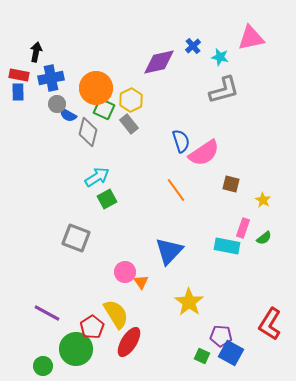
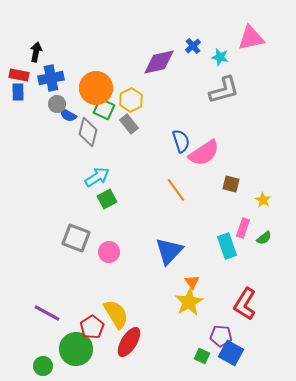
cyan rectangle at (227, 246): rotated 60 degrees clockwise
pink circle at (125, 272): moved 16 px left, 20 px up
orange triangle at (141, 282): moved 51 px right
yellow star at (189, 302): rotated 8 degrees clockwise
red L-shape at (270, 324): moved 25 px left, 20 px up
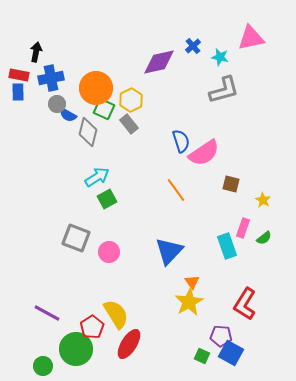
red ellipse at (129, 342): moved 2 px down
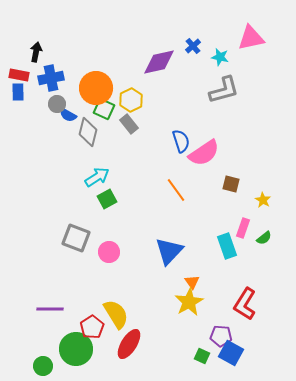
purple line at (47, 313): moved 3 px right, 4 px up; rotated 28 degrees counterclockwise
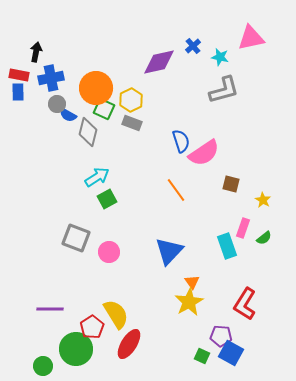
gray rectangle at (129, 124): moved 3 px right, 1 px up; rotated 30 degrees counterclockwise
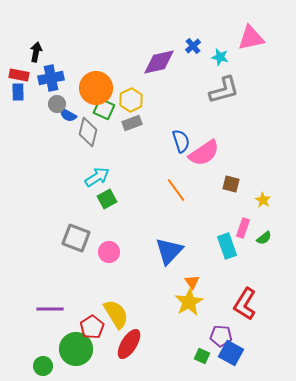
gray rectangle at (132, 123): rotated 42 degrees counterclockwise
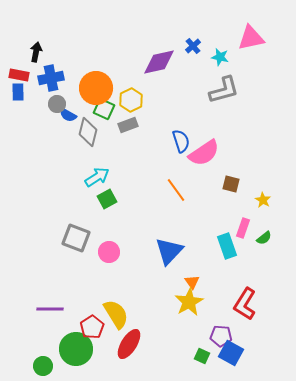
gray rectangle at (132, 123): moved 4 px left, 2 px down
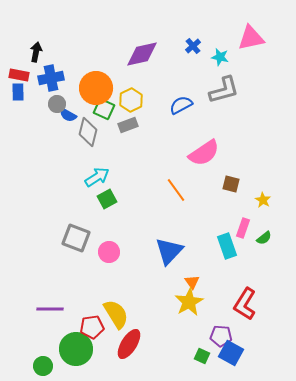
purple diamond at (159, 62): moved 17 px left, 8 px up
blue semicircle at (181, 141): moved 36 px up; rotated 100 degrees counterclockwise
red pentagon at (92, 327): rotated 25 degrees clockwise
